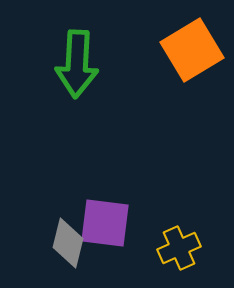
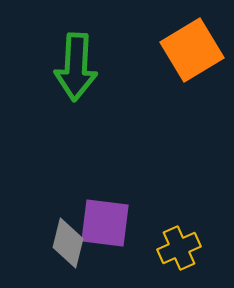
green arrow: moved 1 px left, 3 px down
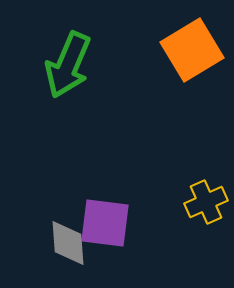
green arrow: moved 8 px left, 2 px up; rotated 20 degrees clockwise
gray diamond: rotated 18 degrees counterclockwise
yellow cross: moved 27 px right, 46 px up
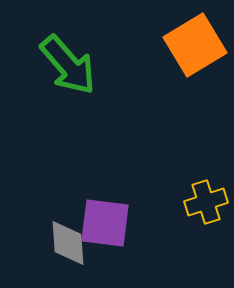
orange square: moved 3 px right, 5 px up
green arrow: rotated 64 degrees counterclockwise
yellow cross: rotated 6 degrees clockwise
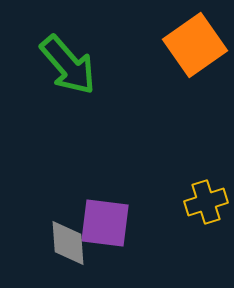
orange square: rotated 4 degrees counterclockwise
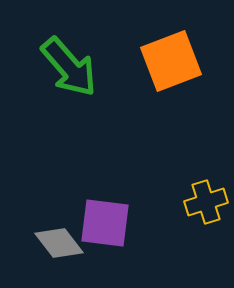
orange square: moved 24 px left, 16 px down; rotated 14 degrees clockwise
green arrow: moved 1 px right, 2 px down
gray diamond: moved 9 px left; rotated 33 degrees counterclockwise
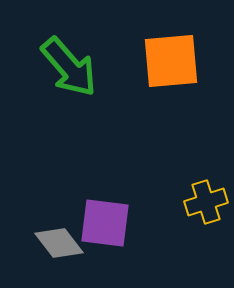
orange square: rotated 16 degrees clockwise
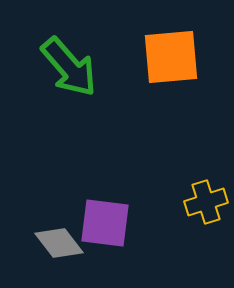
orange square: moved 4 px up
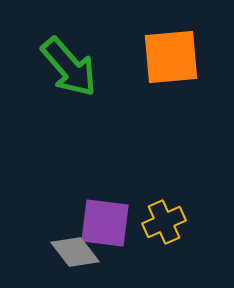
yellow cross: moved 42 px left, 20 px down; rotated 6 degrees counterclockwise
gray diamond: moved 16 px right, 9 px down
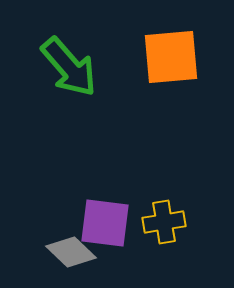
yellow cross: rotated 15 degrees clockwise
gray diamond: moved 4 px left; rotated 9 degrees counterclockwise
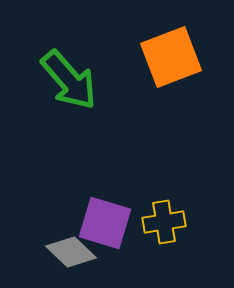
orange square: rotated 16 degrees counterclockwise
green arrow: moved 13 px down
purple square: rotated 10 degrees clockwise
